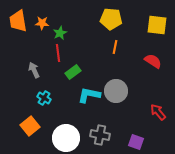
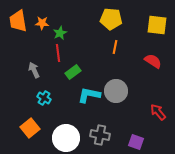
orange square: moved 2 px down
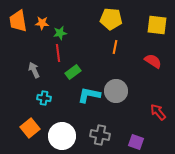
green star: rotated 16 degrees clockwise
cyan cross: rotated 24 degrees counterclockwise
white circle: moved 4 px left, 2 px up
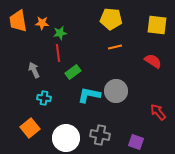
orange line: rotated 64 degrees clockwise
white circle: moved 4 px right, 2 px down
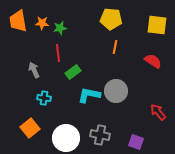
green star: moved 5 px up
orange line: rotated 64 degrees counterclockwise
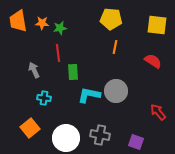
green rectangle: rotated 56 degrees counterclockwise
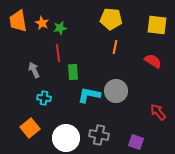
orange star: rotated 24 degrees clockwise
gray cross: moved 1 px left
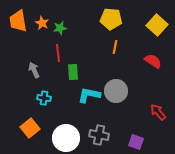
yellow square: rotated 35 degrees clockwise
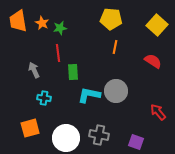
orange square: rotated 24 degrees clockwise
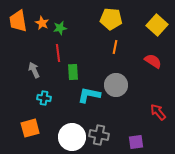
gray circle: moved 6 px up
white circle: moved 6 px right, 1 px up
purple square: rotated 28 degrees counterclockwise
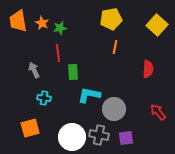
yellow pentagon: rotated 15 degrees counterclockwise
red semicircle: moved 5 px left, 8 px down; rotated 60 degrees clockwise
gray circle: moved 2 px left, 24 px down
purple square: moved 10 px left, 4 px up
